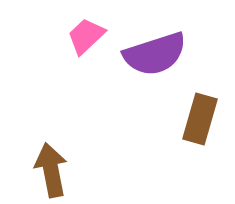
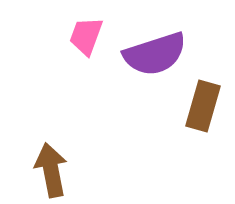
pink trapezoid: rotated 27 degrees counterclockwise
brown rectangle: moved 3 px right, 13 px up
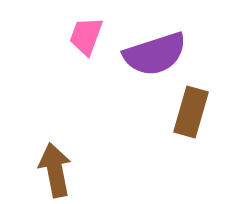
brown rectangle: moved 12 px left, 6 px down
brown arrow: moved 4 px right
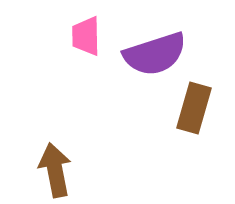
pink trapezoid: rotated 21 degrees counterclockwise
brown rectangle: moved 3 px right, 4 px up
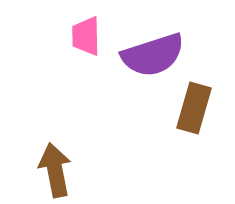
purple semicircle: moved 2 px left, 1 px down
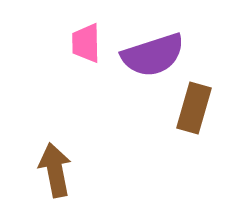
pink trapezoid: moved 7 px down
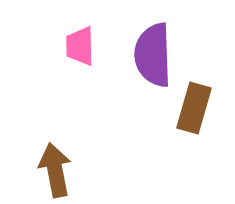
pink trapezoid: moved 6 px left, 3 px down
purple semicircle: rotated 106 degrees clockwise
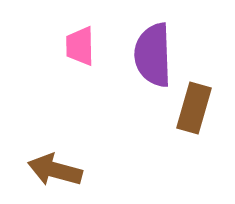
brown arrow: rotated 64 degrees counterclockwise
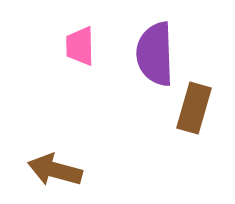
purple semicircle: moved 2 px right, 1 px up
